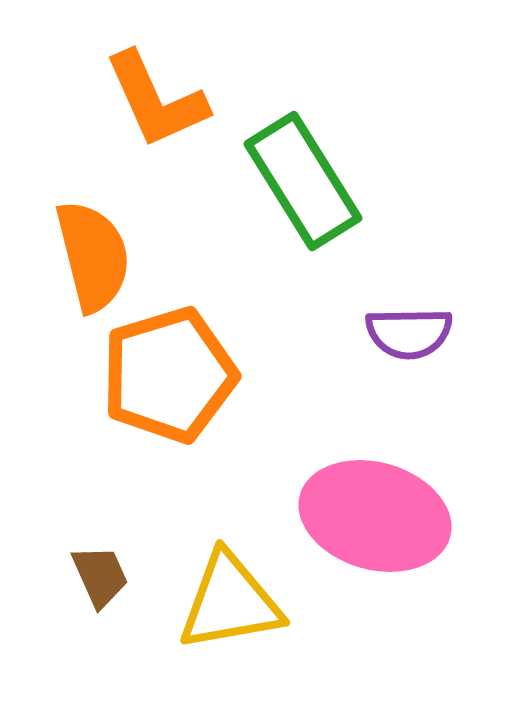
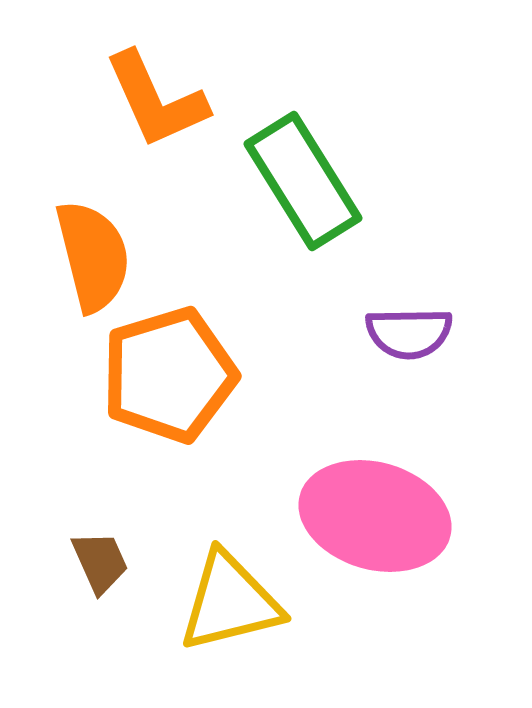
brown trapezoid: moved 14 px up
yellow triangle: rotated 4 degrees counterclockwise
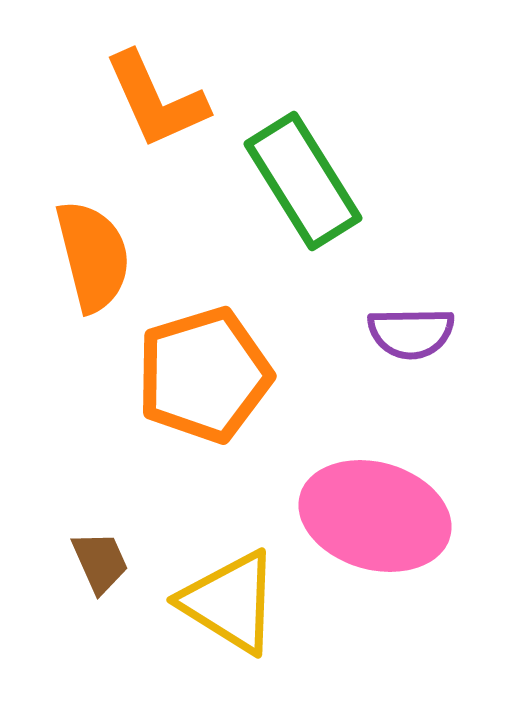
purple semicircle: moved 2 px right
orange pentagon: moved 35 px right
yellow triangle: rotated 46 degrees clockwise
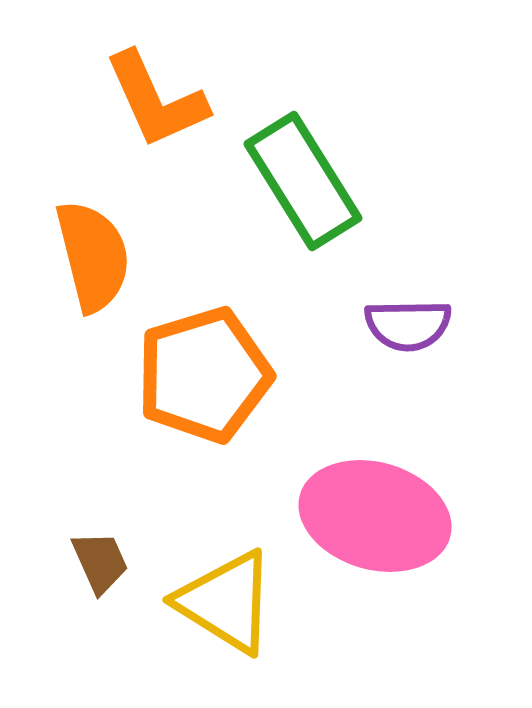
purple semicircle: moved 3 px left, 8 px up
yellow triangle: moved 4 px left
